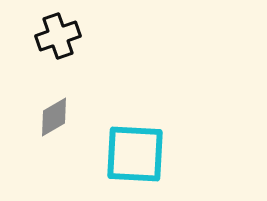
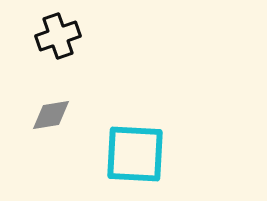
gray diamond: moved 3 px left, 2 px up; rotated 21 degrees clockwise
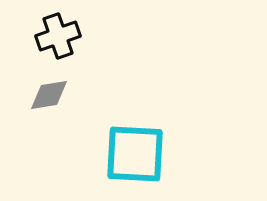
gray diamond: moved 2 px left, 20 px up
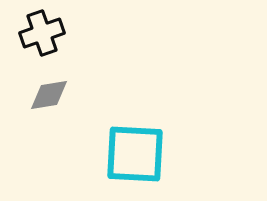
black cross: moved 16 px left, 3 px up
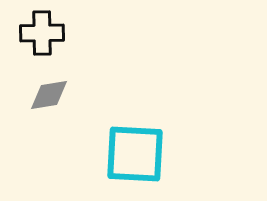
black cross: rotated 18 degrees clockwise
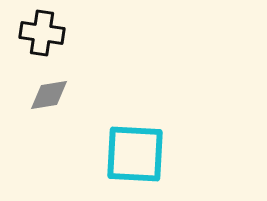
black cross: rotated 9 degrees clockwise
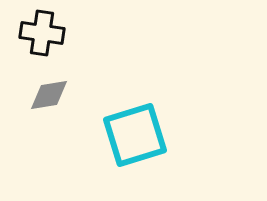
cyan square: moved 19 px up; rotated 20 degrees counterclockwise
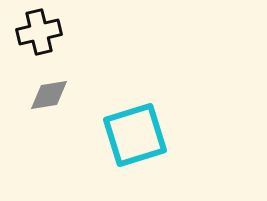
black cross: moved 3 px left, 1 px up; rotated 21 degrees counterclockwise
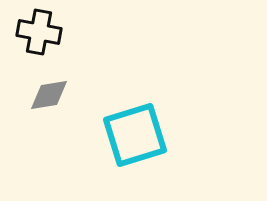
black cross: rotated 24 degrees clockwise
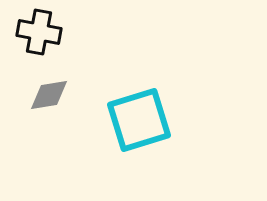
cyan square: moved 4 px right, 15 px up
